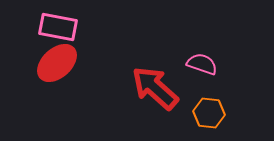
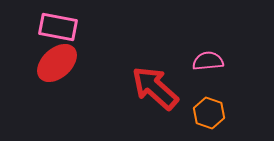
pink semicircle: moved 6 px right, 3 px up; rotated 24 degrees counterclockwise
orange hexagon: rotated 12 degrees clockwise
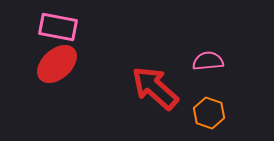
red ellipse: moved 1 px down
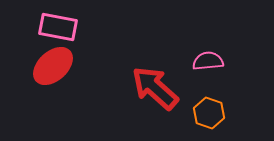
red ellipse: moved 4 px left, 2 px down
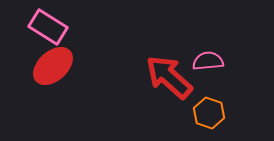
pink rectangle: moved 10 px left; rotated 21 degrees clockwise
red arrow: moved 14 px right, 11 px up
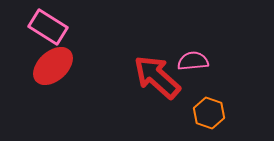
pink semicircle: moved 15 px left
red arrow: moved 12 px left
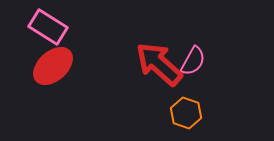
pink semicircle: rotated 124 degrees clockwise
red arrow: moved 2 px right, 13 px up
orange hexagon: moved 23 px left
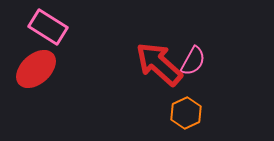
red ellipse: moved 17 px left, 3 px down
orange hexagon: rotated 16 degrees clockwise
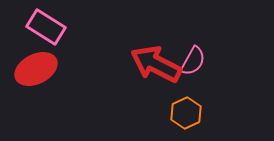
pink rectangle: moved 2 px left
red arrow: moved 3 px left; rotated 15 degrees counterclockwise
red ellipse: rotated 15 degrees clockwise
